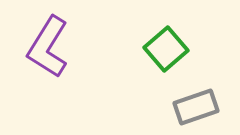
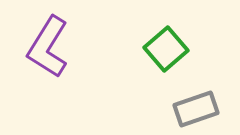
gray rectangle: moved 2 px down
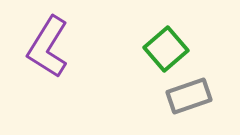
gray rectangle: moved 7 px left, 13 px up
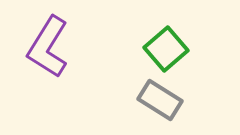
gray rectangle: moved 29 px left, 4 px down; rotated 51 degrees clockwise
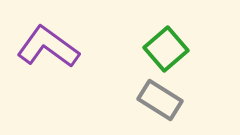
purple L-shape: rotated 94 degrees clockwise
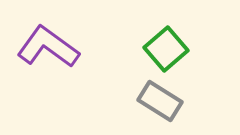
gray rectangle: moved 1 px down
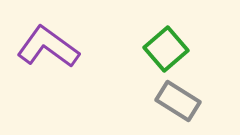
gray rectangle: moved 18 px right
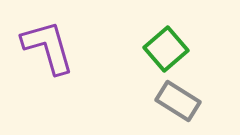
purple L-shape: rotated 38 degrees clockwise
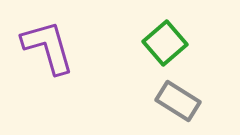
green square: moved 1 px left, 6 px up
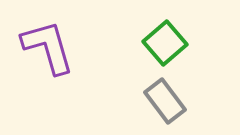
gray rectangle: moved 13 px left; rotated 21 degrees clockwise
